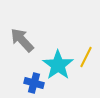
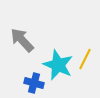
yellow line: moved 1 px left, 2 px down
cyan star: rotated 12 degrees counterclockwise
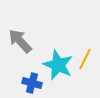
gray arrow: moved 2 px left, 1 px down
blue cross: moved 2 px left
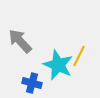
yellow line: moved 6 px left, 3 px up
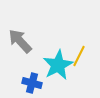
cyan star: rotated 20 degrees clockwise
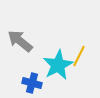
gray arrow: rotated 8 degrees counterclockwise
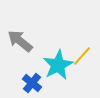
yellow line: moved 3 px right; rotated 15 degrees clockwise
blue cross: rotated 24 degrees clockwise
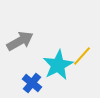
gray arrow: rotated 112 degrees clockwise
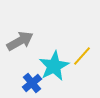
cyan star: moved 4 px left, 1 px down
blue cross: rotated 12 degrees clockwise
